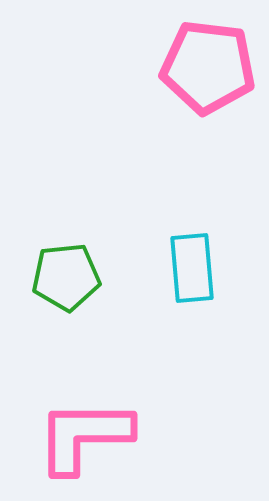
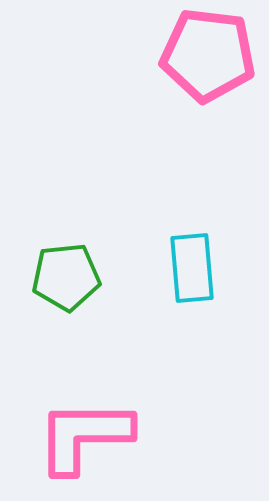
pink pentagon: moved 12 px up
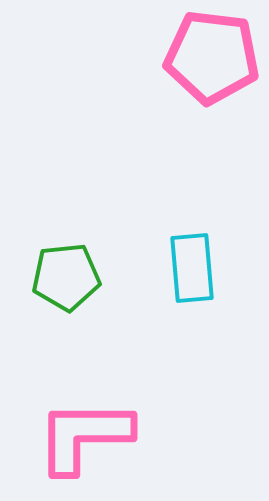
pink pentagon: moved 4 px right, 2 px down
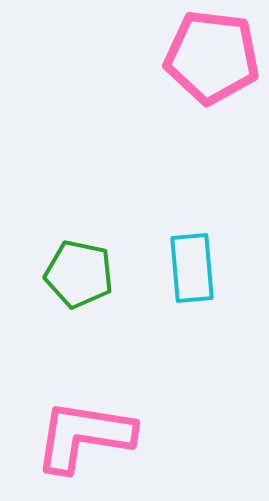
green pentagon: moved 13 px right, 3 px up; rotated 18 degrees clockwise
pink L-shape: rotated 9 degrees clockwise
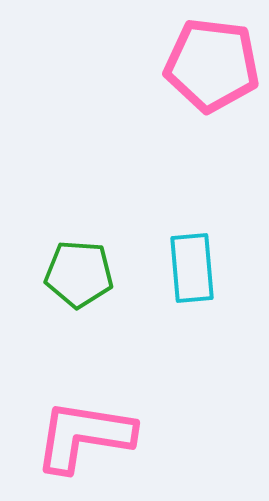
pink pentagon: moved 8 px down
green pentagon: rotated 8 degrees counterclockwise
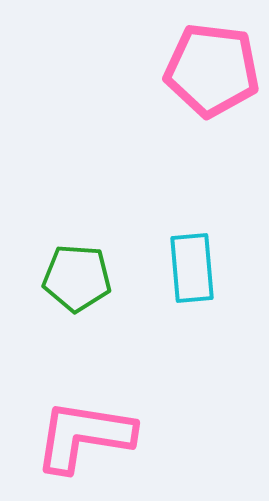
pink pentagon: moved 5 px down
green pentagon: moved 2 px left, 4 px down
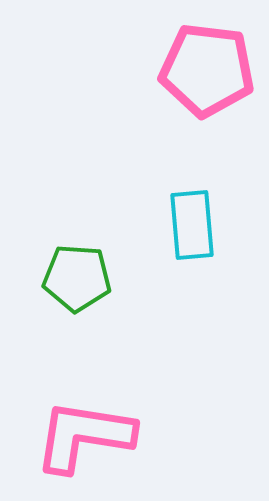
pink pentagon: moved 5 px left
cyan rectangle: moved 43 px up
